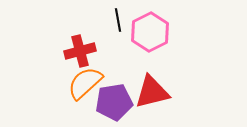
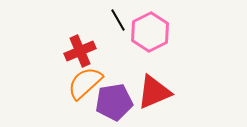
black line: rotated 20 degrees counterclockwise
red cross: rotated 8 degrees counterclockwise
red triangle: moved 2 px right; rotated 9 degrees counterclockwise
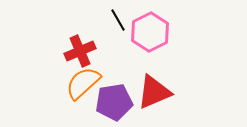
orange semicircle: moved 2 px left
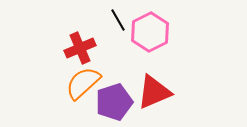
red cross: moved 3 px up
purple pentagon: rotated 9 degrees counterclockwise
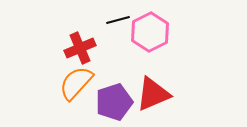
black line: rotated 75 degrees counterclockwise
orange semicircle: moved 7 px left; rotated 6 degrees counterclockwise
red triangle: moved 1 px left, 2 px down
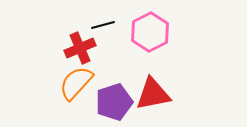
black line: moved 15 px left, 5 px down
red triangle: rotated 12 degrees clockwise
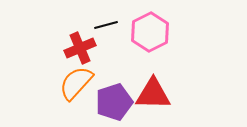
black line: moved 3 px right
red triangle: rotated 12 degrees clockwise
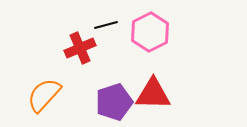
orange semicircle: moved 32 px left, 12 px down
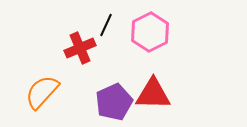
black line: rotated 50 degrees counterclockwise
orange semicircle: moved 2 px left, 3 px up
purple pentagon: rotated 6 degrees counterclockwise
